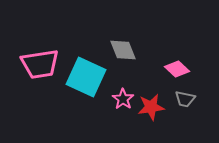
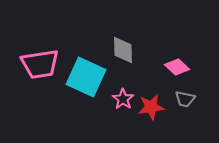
gray diamond: rotated 20 degrees clockwise
pink diamond: moved 2 px up
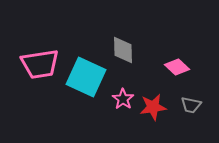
gray trapezoid: moved 6 px right, 6 px down
red star: moved 2 px right
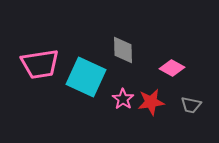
pink diamond: moved 5 px left, 1 px down; rotated 15 degrees counterclockwise
red star: moved 2 px left, 5 px up
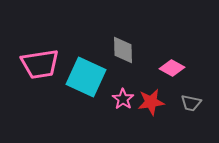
gray trapezoid: moved 2 px up
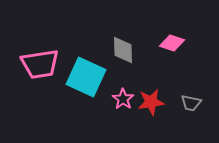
pink diamond: moved 25 px up; rotated 10 degrees counterclockwise
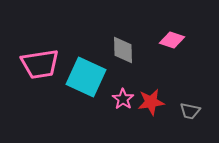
pink diamond: moved 3 px up
gray trapezoid: moved 1 px left, 8 px down
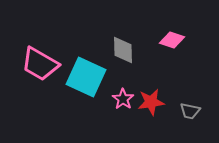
pink trapezoid: rotated 39 degrees clockwise
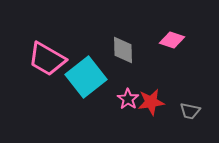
pink trapezoid: moved 7 px right, 5 px up
cyan square: rotated 27 degrees clockwise
pink star: moved 5 px right
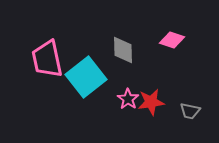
pink trapezoid: rotated 48 degrees clockwise
